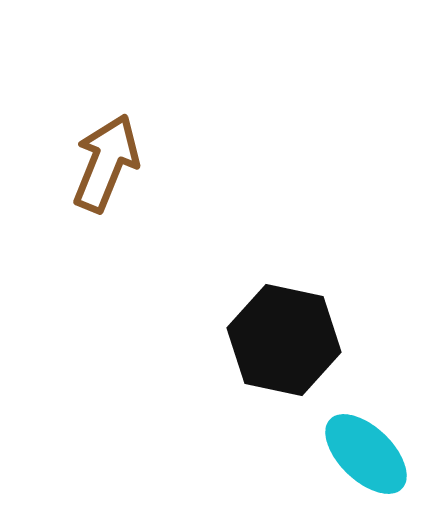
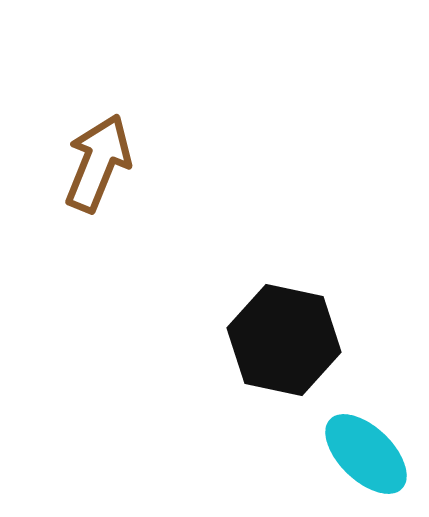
brown arrow: moved 8 px left
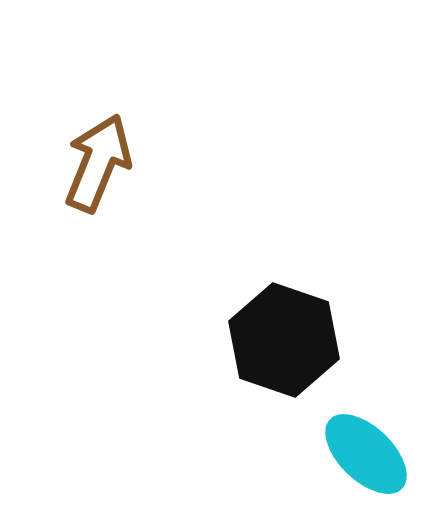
black hexagon: rotated 7 degrees clockwise
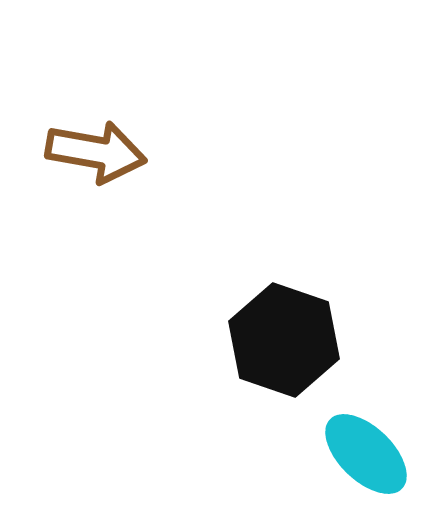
brown arrow: moved 2 px left, 11 px up; rotated 78 degrees clockwise
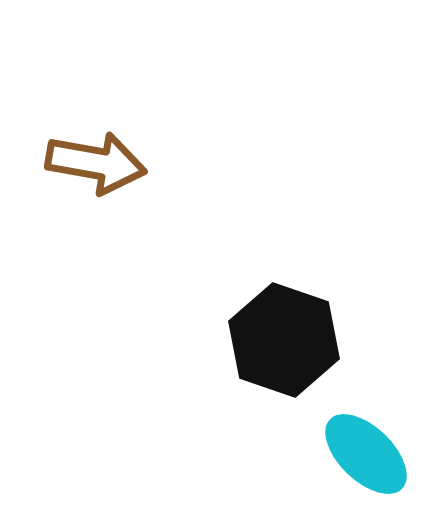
brown arrow: moved 11 px down
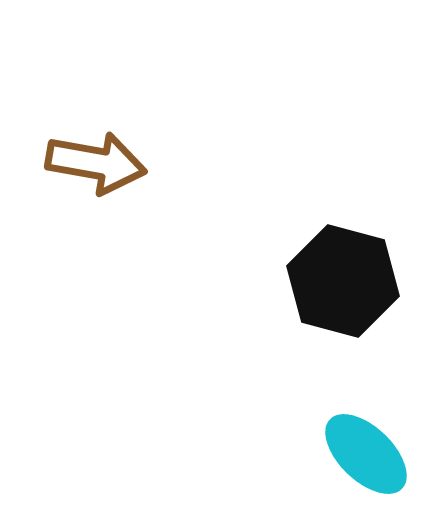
black hexagon: moved 59 px right, 59 px up; rotated 4 degrees counterclockwise
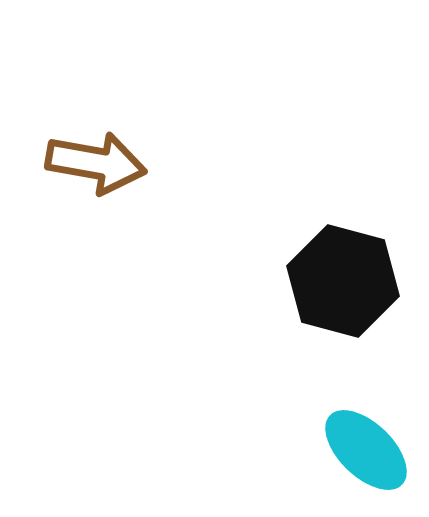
cyan ellipse: moved 4 px up
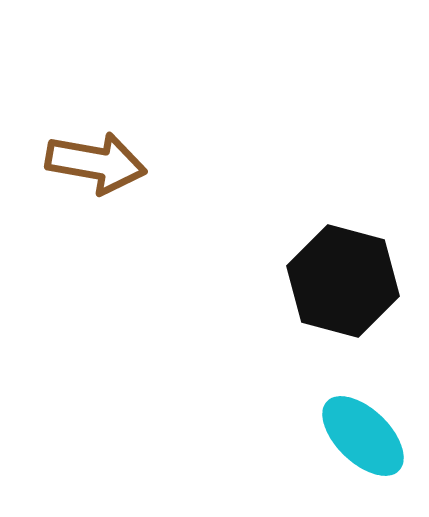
cyan ellipse: moved 3 px left, 14 px up
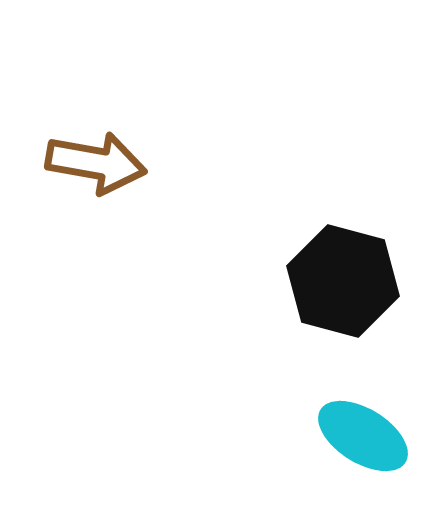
cyan ellipse: rotated 12 degrees counterclockwise
